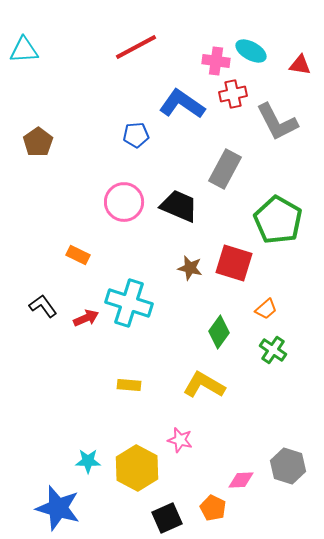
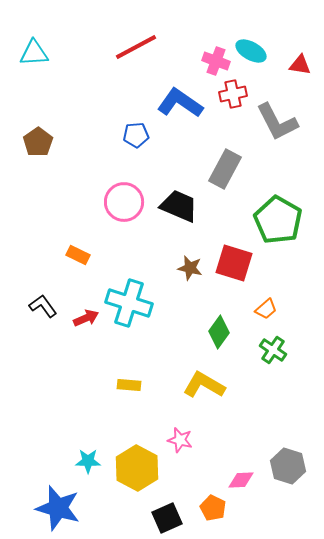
cyan triangle: moved 10 px right, 3 px down
pink cross: rotated 12 degrees clockwise
blue L-shape: moved 2 px left, 1 px up
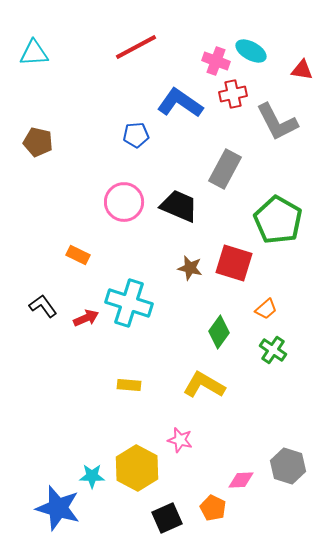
red triangle: moved 2 px right, 5 px down
brown pentagon: rotated 24 degrees counterclockwise
cyan star: moved 4 px right, 15 px down
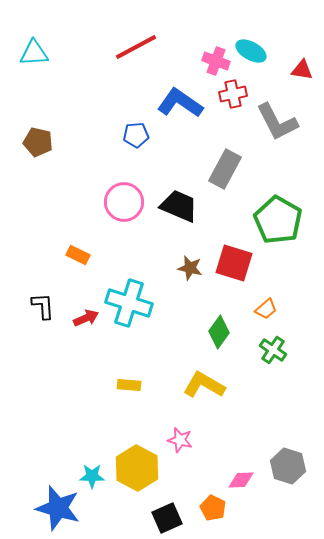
black L-shape: rotated 32 degrees clockwise
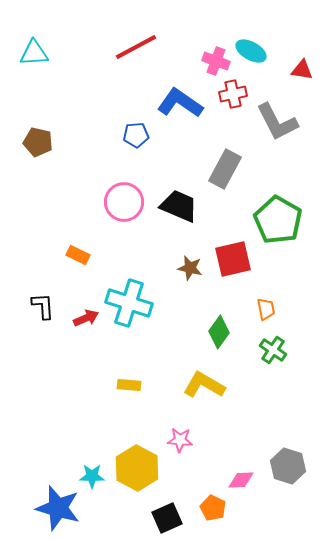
red square: moved 1 px left, 4 px up; rotated 30 degrees counterclockwise
orange trapezoid: rotated 60 degrees counterclockwise
pink star: rotated 10 degrees counterclockwise
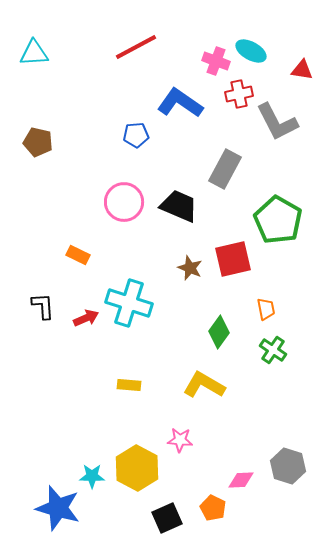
red cross: moved 6 px right
brown star: rotated 10 degrees clockwise
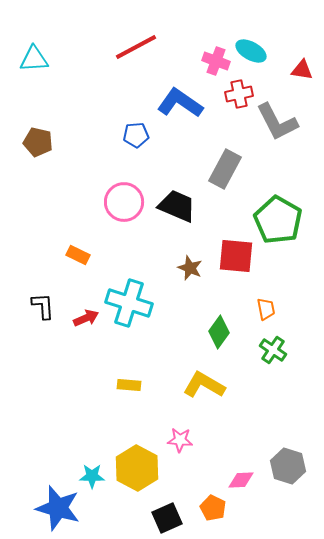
cyan triangle: moved 6 px down
black trapezoid: moved 2 px left
red square: moved 3 px right, 3 px up; rotated 18 degrees clockwise
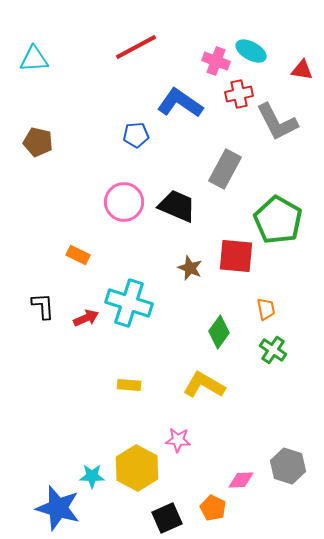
pink star: moved 2 px left
